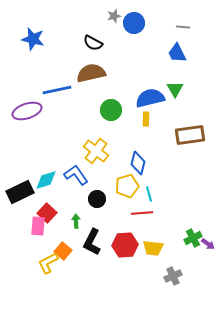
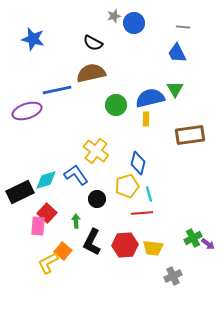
green circle: moved 5 px right, 5 px up
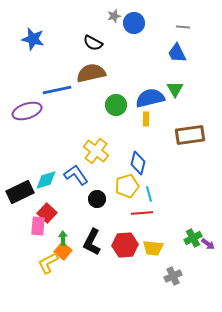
green arrow: moved 13 px left, 17 px down
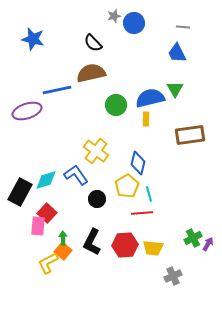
black semicircle: rotated 18 degrees clockwise
yellow pentagon: rotated 15 degrees counterclockwise
black rectangle: rotated 36 degrees counterclockwise
purple arrow: rotated 96 degrees counterclockwise
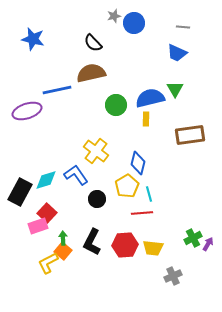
blue trapezoid: rotated 40 degrees counterclockwise
pink rectangle: rotated 66 degrees clockwise
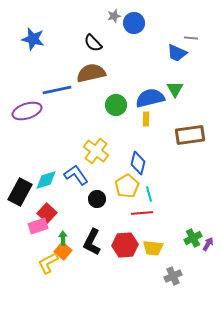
gray line: moved 8 px right, 11 px down
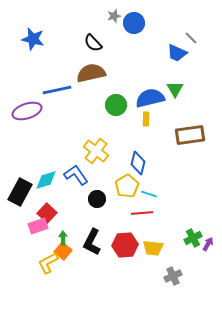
gray line: rotated 40 degrees clockwise
cyan line: rotated 56 degrees counterclockwise
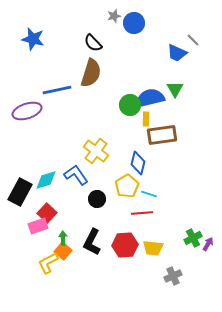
gray line: moved 2 px right, 2 px down
brown semicircle: rotated 120 degrees clockwise
green circle: moved 14 px right
brown rectangle: moved 28 px left
